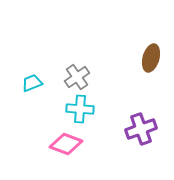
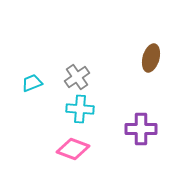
purple cross: rotated 20 degrees clockwise
pink diamond: moved 7 px right, 5 px down
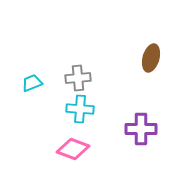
gray cross: moved 1 px right, 1 px down; rotated 30 degrees clockwise
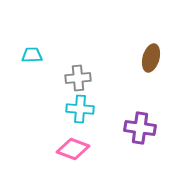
cyan trapezoid: moved 28 px up; rotated 20 degrees clockwise
purple cross: moved 1 px left, 1 px up; rotated 8 degrees clockwise
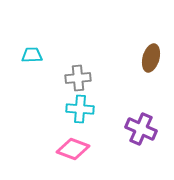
purple cross: moved 1 px right, 1 px down; rotated 16 degrees clockwise
